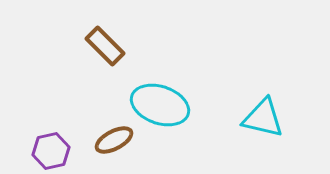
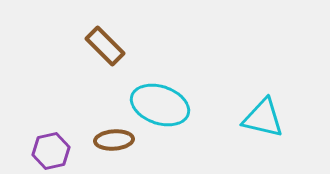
brown ellipse: rotated 24 degrees clockwise
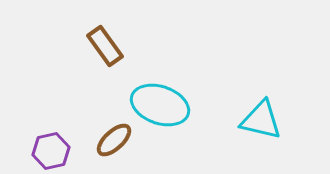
brown rectangle: rotated 9 degrees clockwise
cyan triangle: moved 2 px left, 2 px down
brown ellipse: rotated 39 degrees counterclockwise
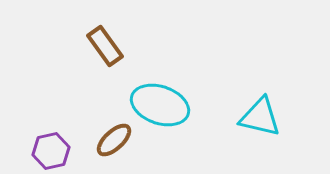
cyan triangle: moved 1 px left, 3 px up
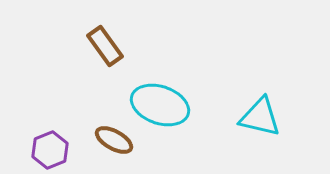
brown ellipse: rotated 72 degrees clockwise
purple hexagon: moved 1 px left, 1 px up; rotated 9 degrees counterclockwise
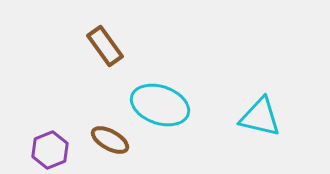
brown ellipse: moved 4 px left
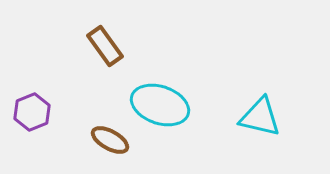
purple hexagon: moved 18 px left, 38 px up
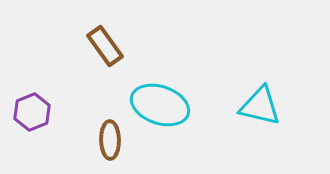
cyan triangle: moved 11 px up
brown ellipse: rotated 60 degrees clockwise
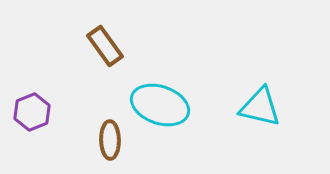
cyan triangle: moved 1 px down
